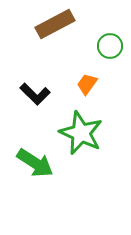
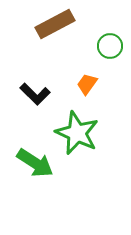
green star: moved 4 px left
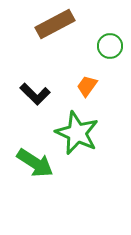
orange trapezoid: moved 2 px down
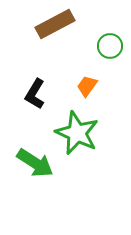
black L-shape: rotated 76 degrees clockwise
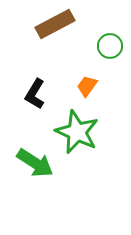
green star: moved 1 px up
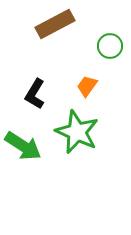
green arrow: moved 12 px left, 17 px up
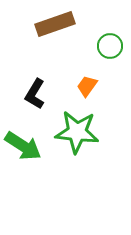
brown rectangle: rotated 9 degrees clockwise
green star: rotated 18 degrees counterclockwise
